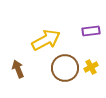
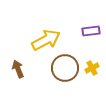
yellow cross: moved 1 px right, 1 px down
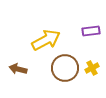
brown arrow: rotated 54 degrees counterclockwise
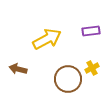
yellow arrow: moved 1 px right, 1 px up
brown circle: moved 3 px right, 11 px down
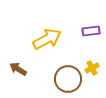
brown arrow: rotated 18 degrees clockwise
